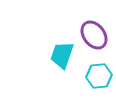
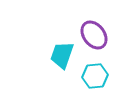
cyan hexagon: moved 4 px left
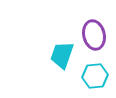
purple ellipse: rotated 24 degrees clockwise
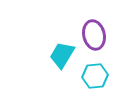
cyan trapezoid: rotated 12 degrees clockwise
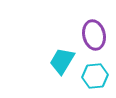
cyan trapezoid: moved 6 px down
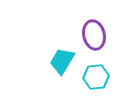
cyan hexagon: moved 1 px right, 1 px down
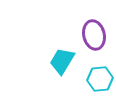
cyan hexagon: moved 4 px right, 2 px down
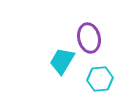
purple ellipse: moved 5 px left, 3 px down
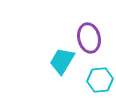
cyan hexagon: moved 1 px down
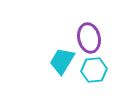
cyan hexagon: moved 6 px left, 10 px up
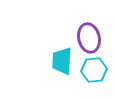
cyan trapezoid: rotated 28 degrees counterclockwise
